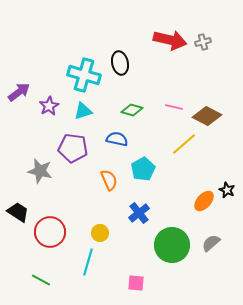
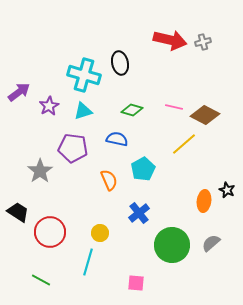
brown diamond: moved 2 px left, 1 px up
gray star: rotated 25 degrees clockwise
orange ellipse: rotated 35 degrees counterclockwise
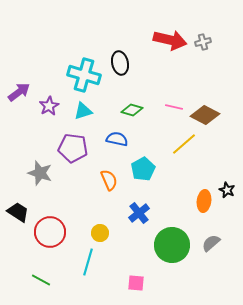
gray star: moved 2 px down; rotated 20 degrees counterclockwise
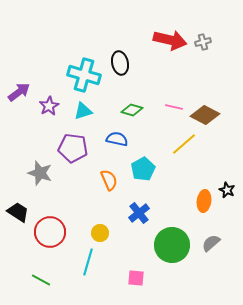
pink square: moved 5 px up
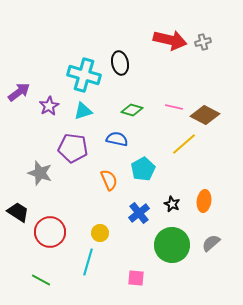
black star: moved 55 px left, 14 px down
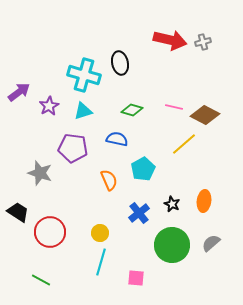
cyan line: moved 13 px right
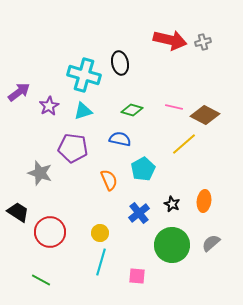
blue semicircle: moved 3 px right
pink square: moved 1 px right, 2 px up
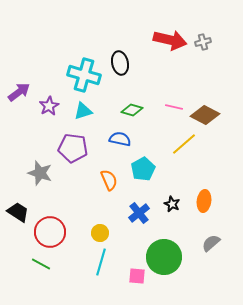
green circle: moved 8 px left, 12 px down
green line: moved 16 px up
